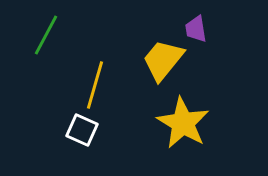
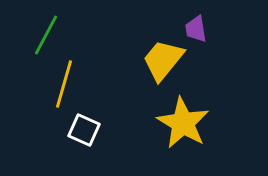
yellow line: moved 31 px left, 1 px up
white square: moved 2 px right
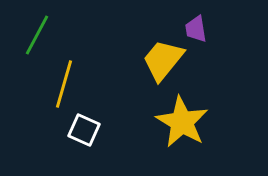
green line: moved 9 px left
yellow star: moved 1 px left, 1 px up
